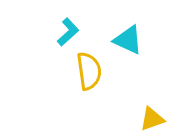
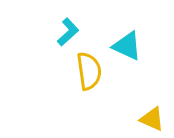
cyan triangle: moved 1 px left, 6 px down
yellow triangle: rotated 44 degrees clockwise
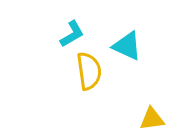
cyan L-shape: moved 4 px right, 2 px down; rotated 12 degrees clockwise
yellow triangle: rotated 32 degrees counterclockwise
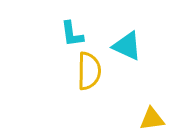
cyan L-shape: rotated 112 degrees clockwise
yellow semicircle: rotated 9 degrees clockwise
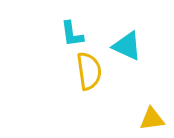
yellow semicircle: rotated 9 degrees counterclockwise
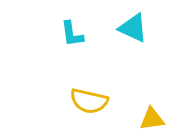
cyan triangle: moved 6 px right, 18 px up
yellow semicircle: moved 30 px down; rotated 111 degrees clockwise
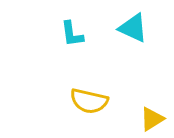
yellow triangle: rotated 24 degrees counterclockwise
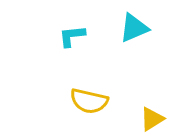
cyan triangle: moved 1 px right; rotated 48 degrees counterclockwise
cyan L-shape: moved 2 px down; rotated 92 degrees clockwise
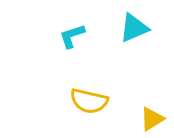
cyan L-shape: rotated 12 degrees counterclockwise
